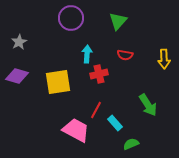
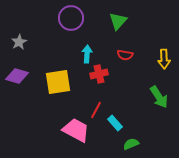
green arrow: moved 11 px right, 8 px up
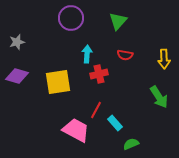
gray star: moved 2 px left; rotated 14 degrees clockwise
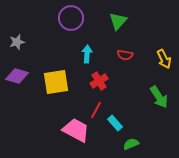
yellow arrow: rotated 24 degrees counterclockwise
red cross: moved 7 px down; rotated 18 degrees counterclockwise
yellow square: moved 2 px left
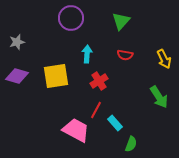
green triangle: moved 3 px right
yellow square: moved 6 px up
green semicircle: rotated 133 degrees clockwise
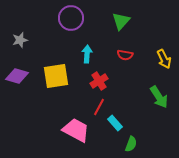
gray star: moved 3 px right, 2 px up
red line: moved 3 px right, 3 px up
